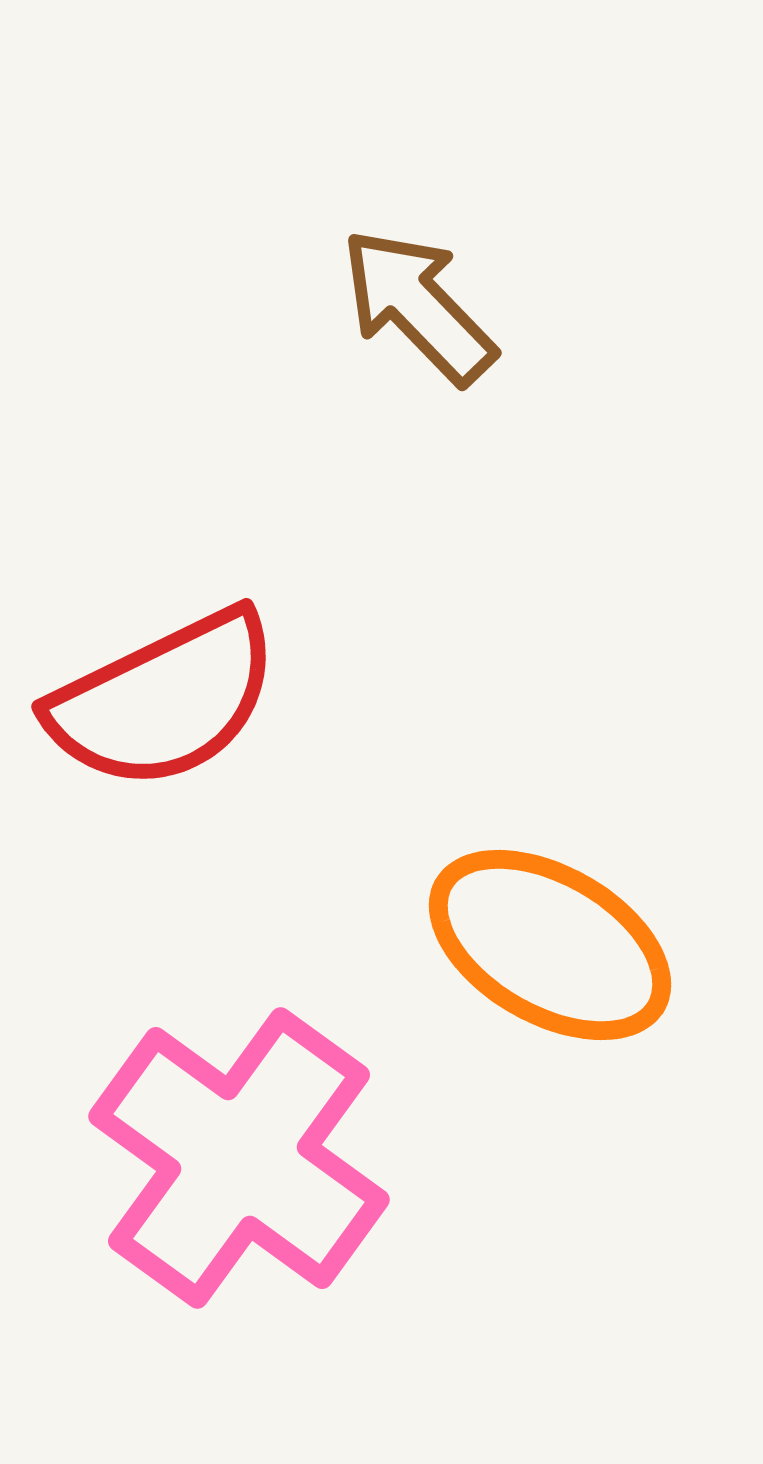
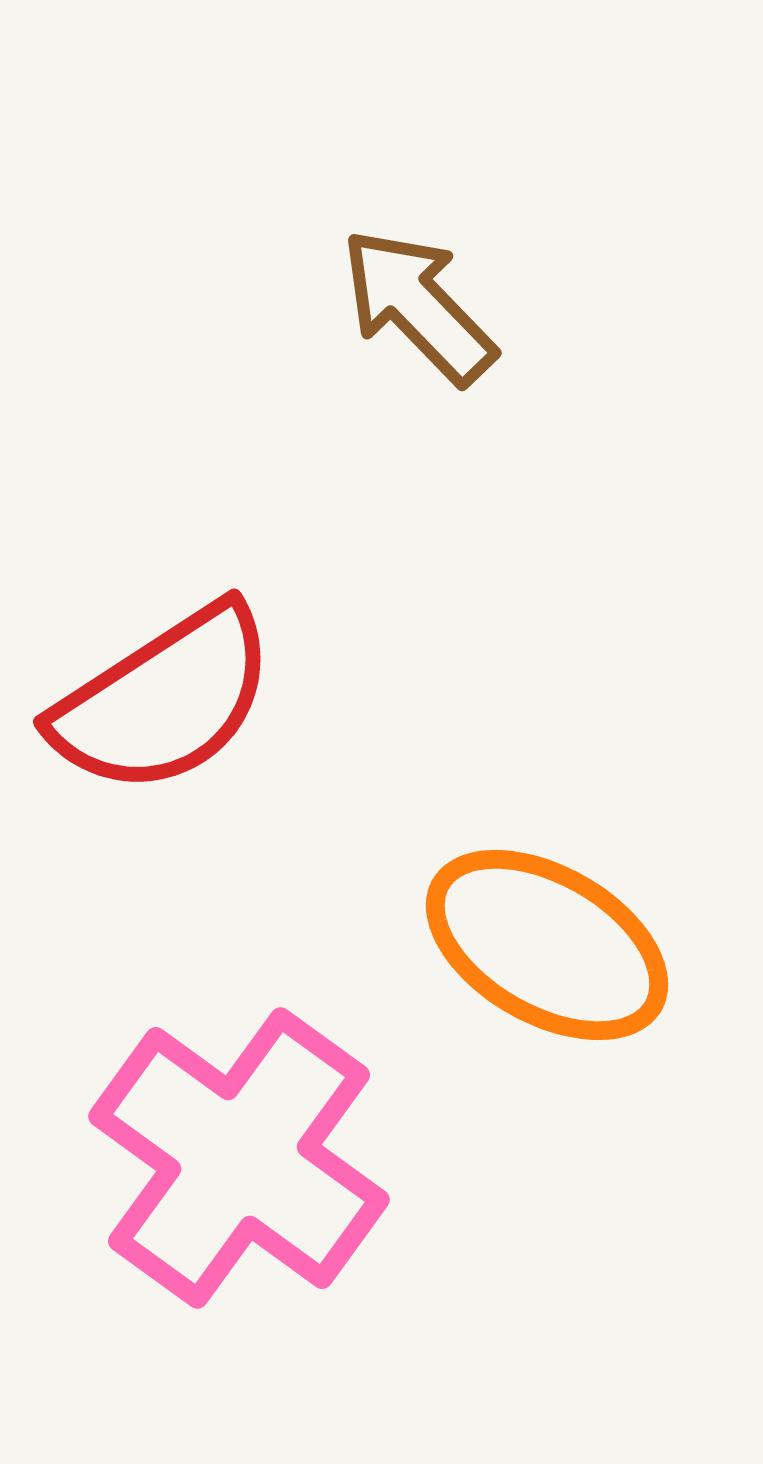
red semicircle: rotated 7 degrees counterclockwise
orange ellipse: moved 3 px left
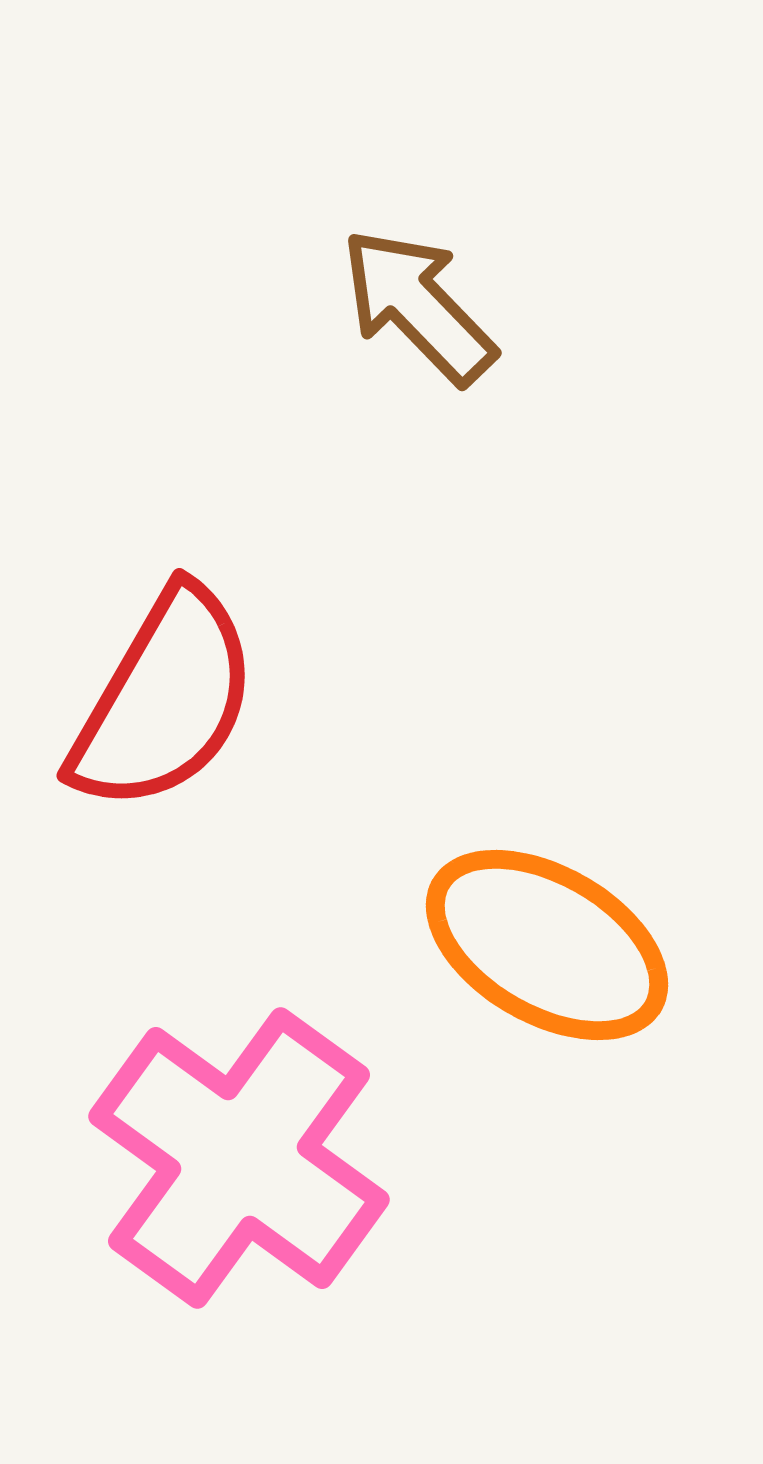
red semicircle: rotated 27 degrees counterclockwise
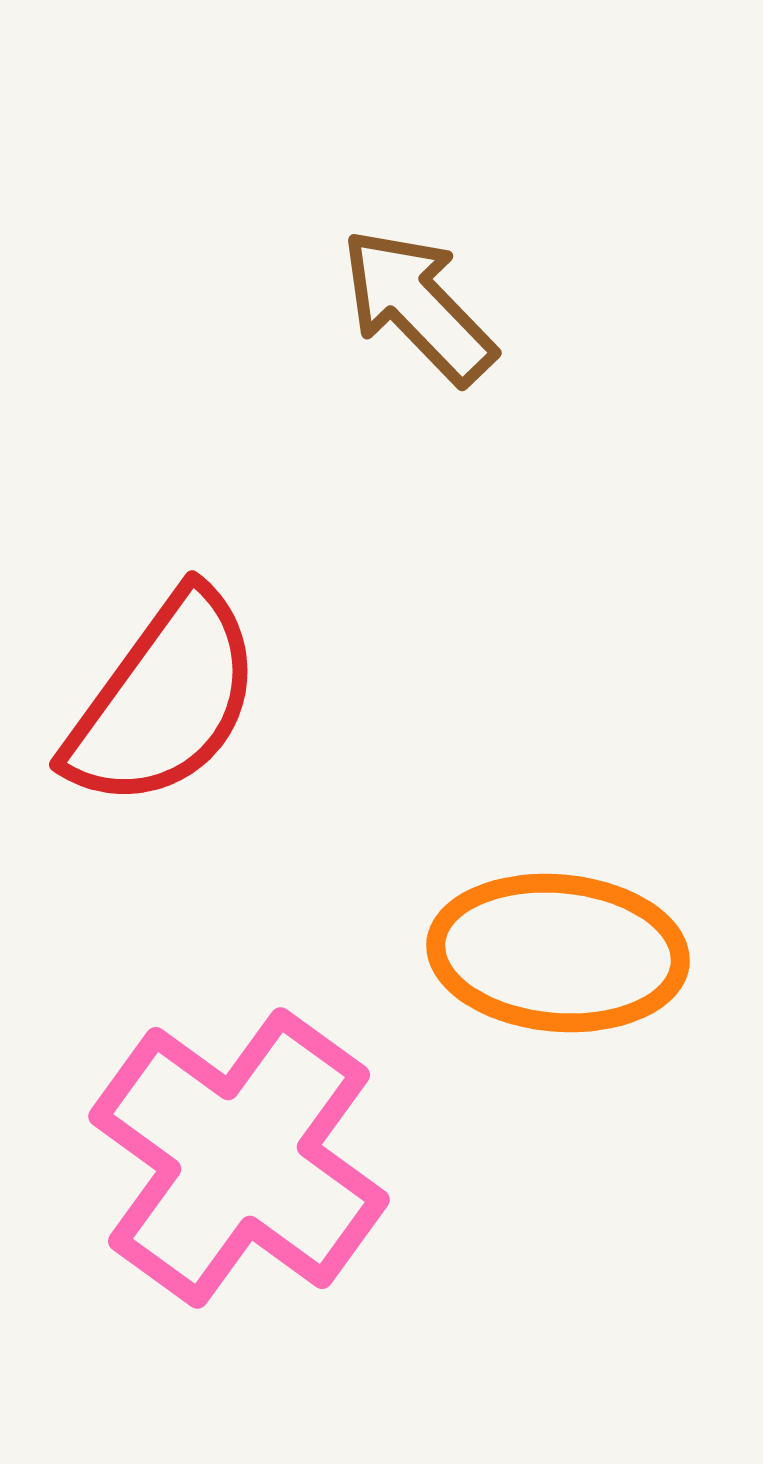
red semicircle: rotated 6 degrees clockwise
orange ellipse: moved 11 px right, 8 px down; rotated 25 degrees counterclockwise
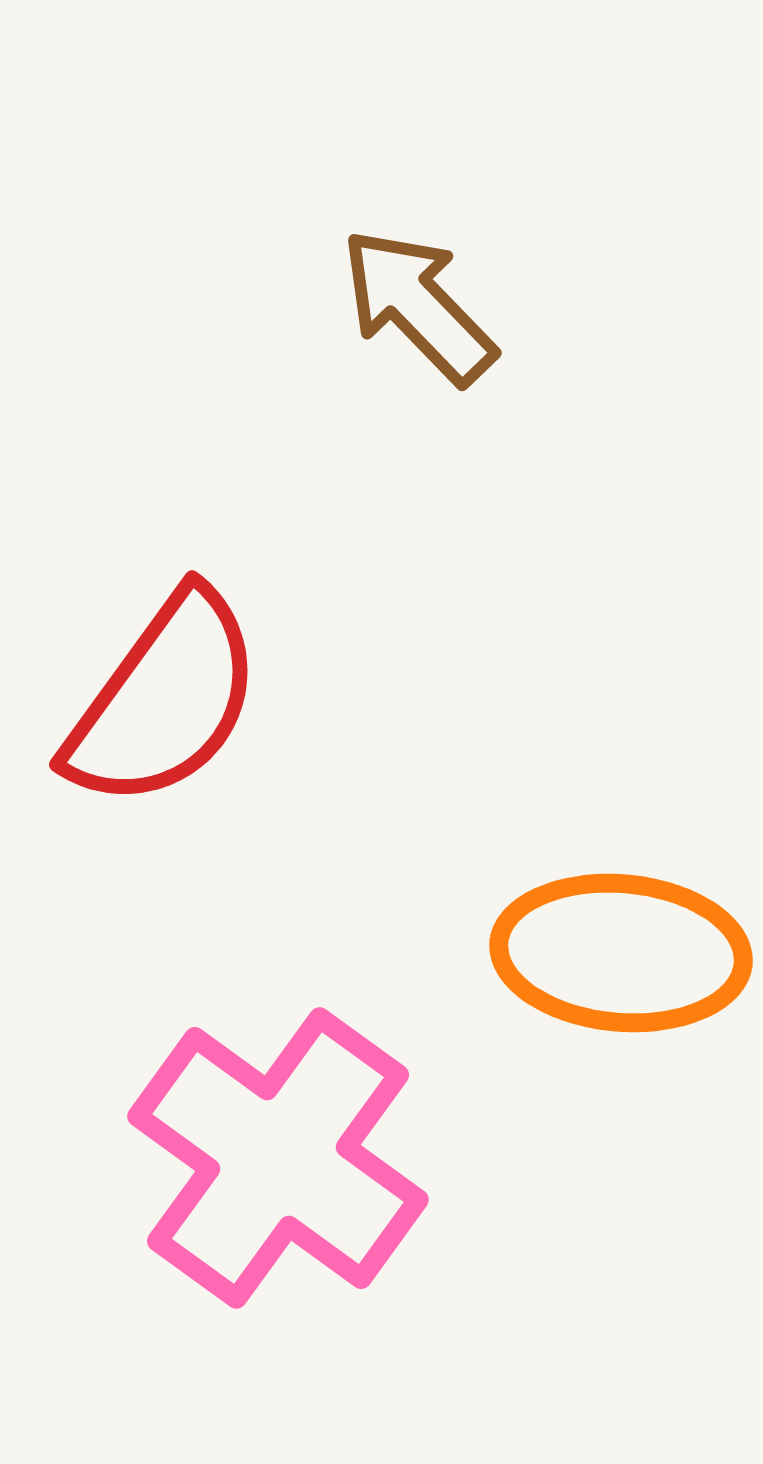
orange ellipse: moved 63 px right
pink cross: moved 39 px right
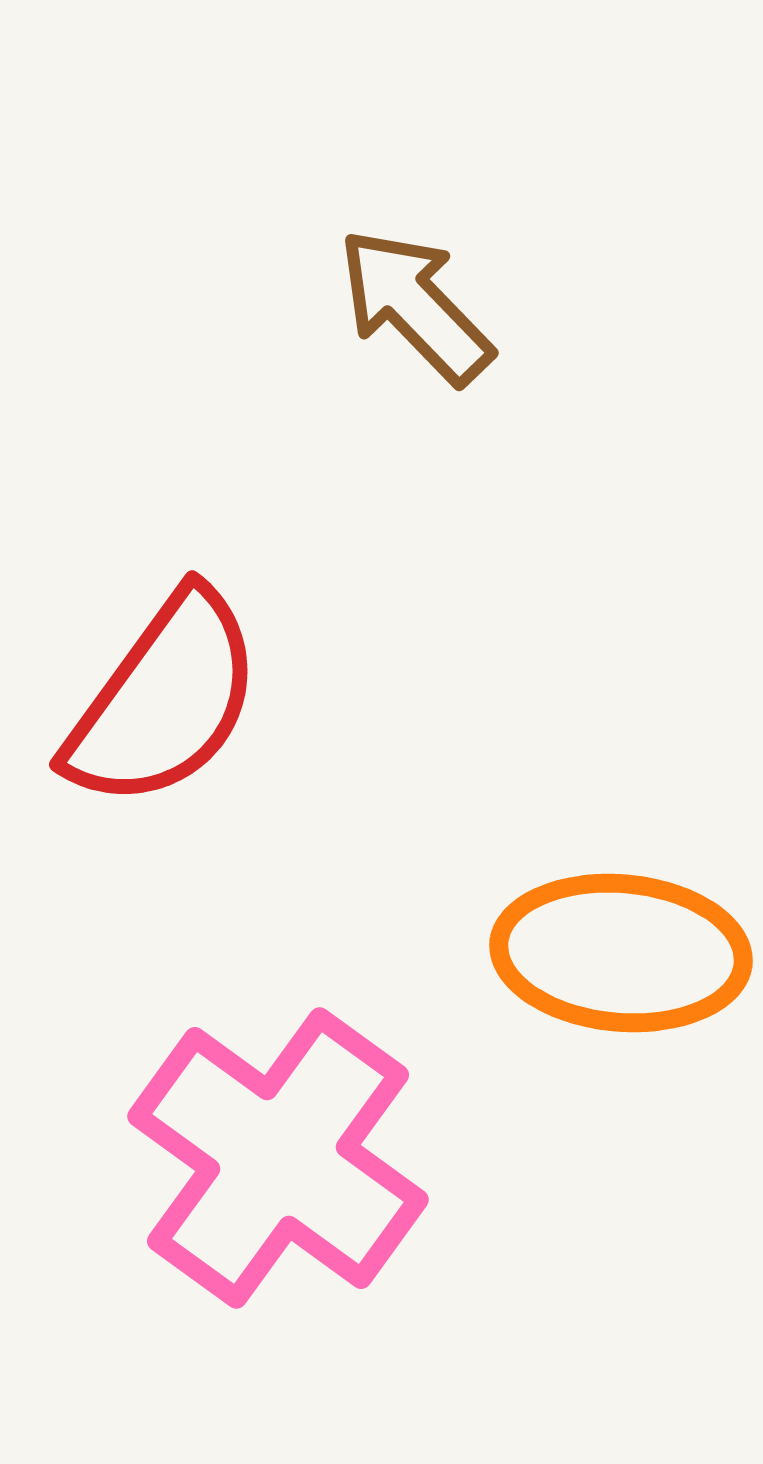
brown arrow: moved 3 px left
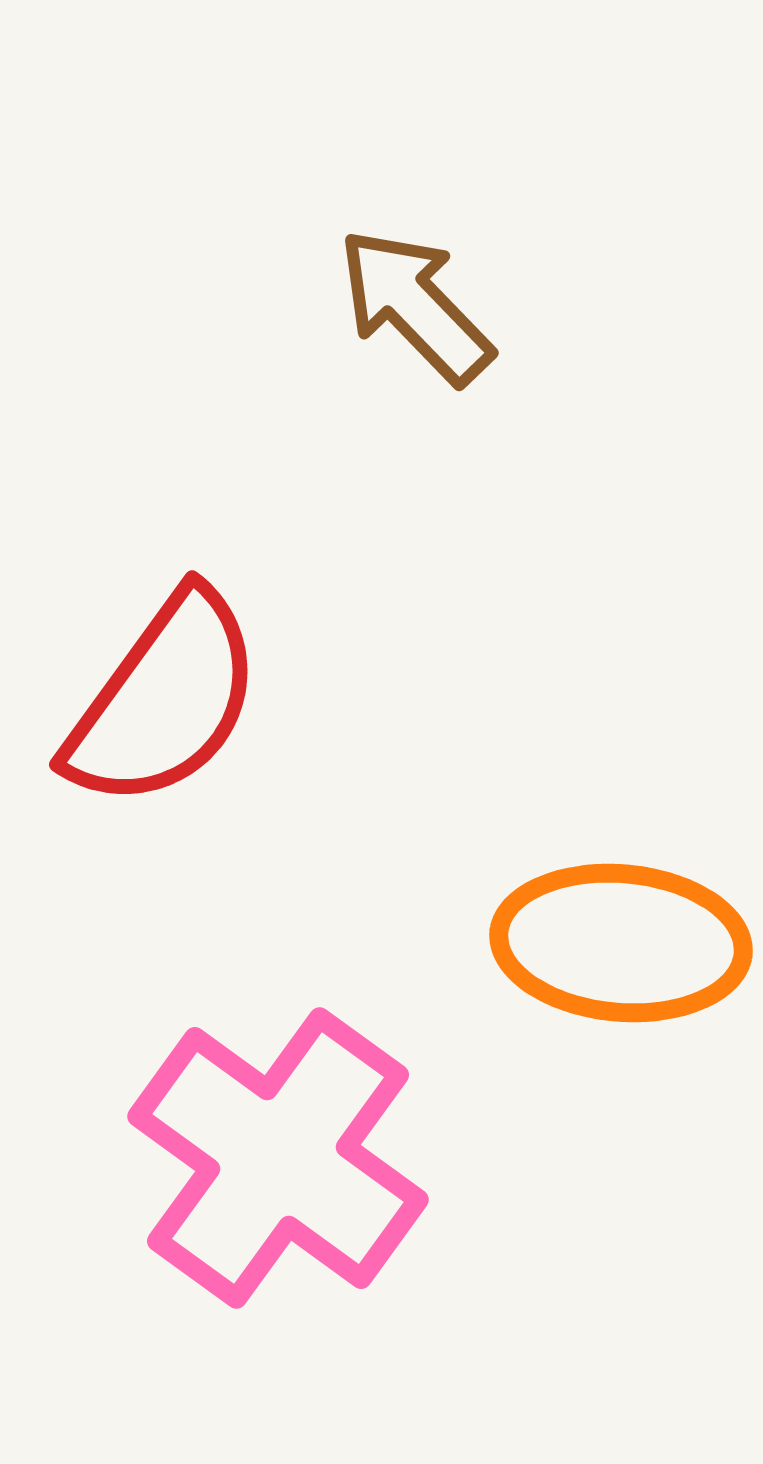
orange ellipse: moved 10 px up
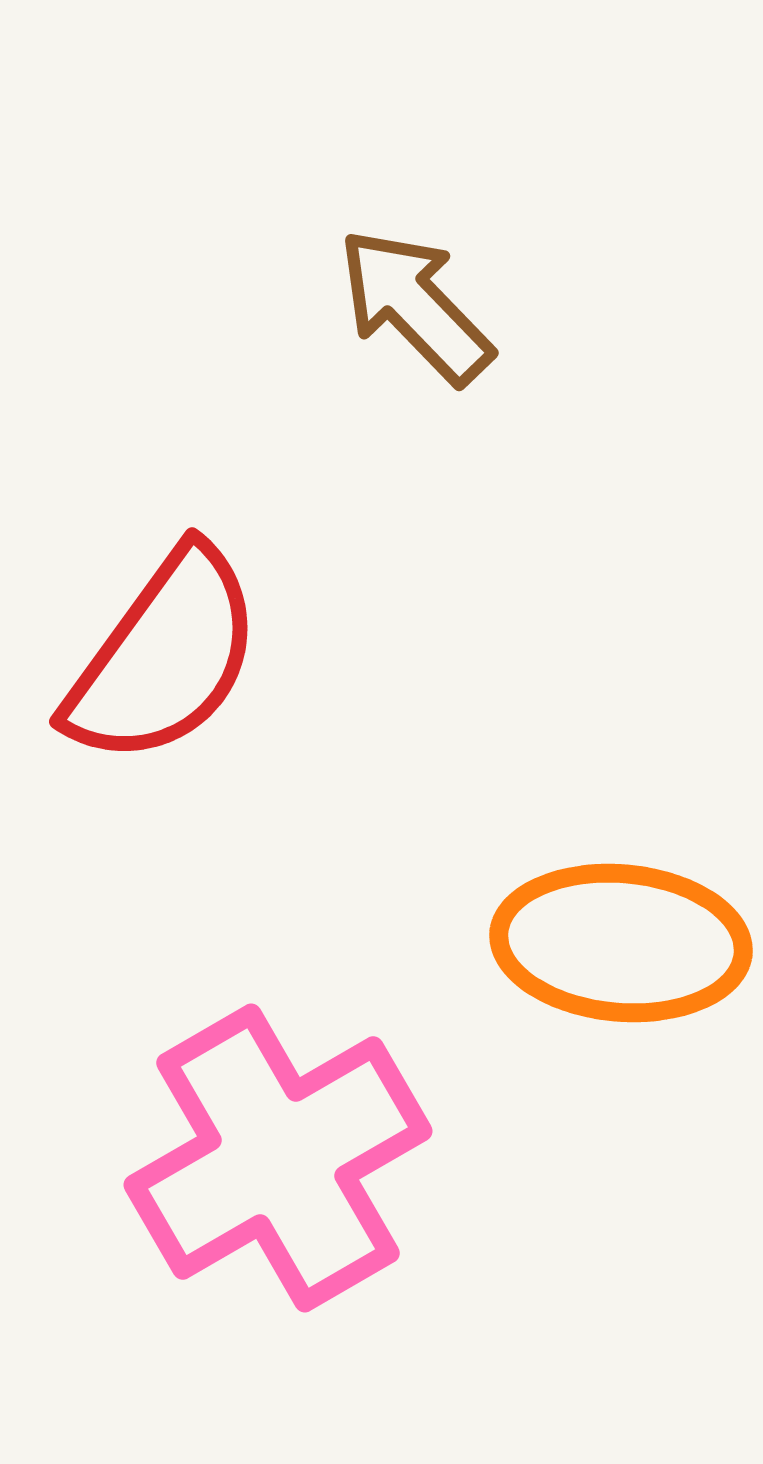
red semicircle: moved 43 px up
pink cross: rotated 24 degrees clockwise
